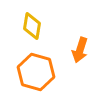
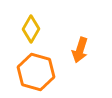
yellow diamond: moved 1 px left, 3 px down; rotated 20 degrees clockwise
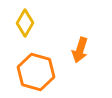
yellow diamond: moved 6 px left, 6 px up
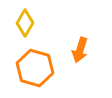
orange hexagon: moved 1 px left, 4 px up
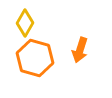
orange hexagon: moved 10 px up
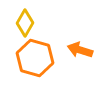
orange arrow: rotated 90 degrees clockwise
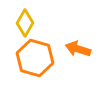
orange arrow: moved 2 px left, 1 px up
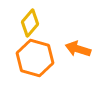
yellow diamond: moved 5 px right; rotated 12 degrees clockwise
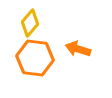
orange hexagon: rotated 9 degrees counterclockwise
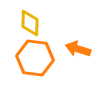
yellow diamond: rotated 40 degrees counterclockwise
